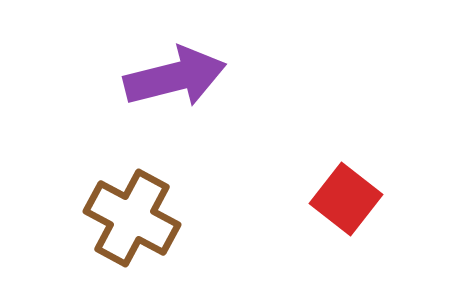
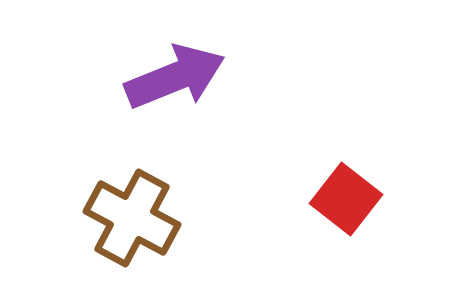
purple arrow: rotated 8 degrees counterclockwise
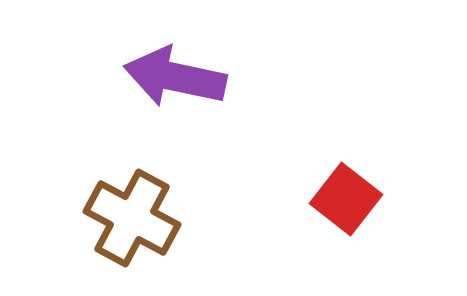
purple arrow: rotated 146 degrees counterclockwise
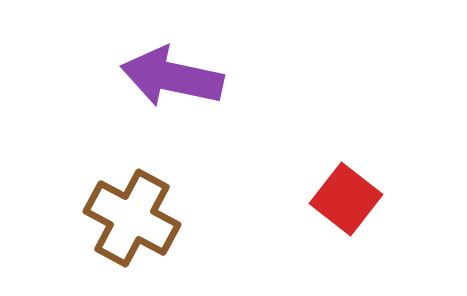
purple arrow: moved 3 px left
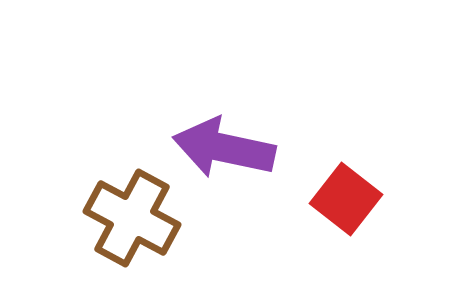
purple arrow: moved 52 px right, 71 px down
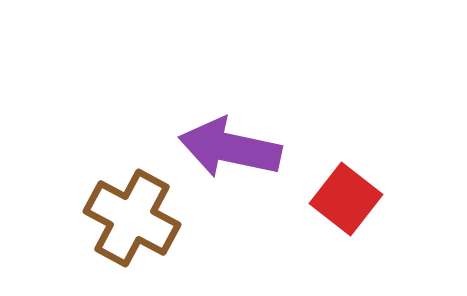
purple arrow: moved 6 px right
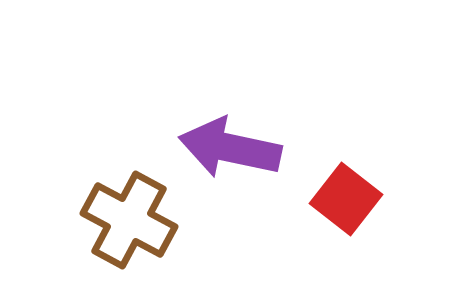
brown cross: moved 3 px left, 2 px down
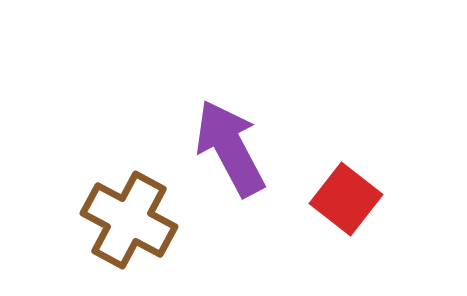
purple arrow: rotated 50 degrees clockwise
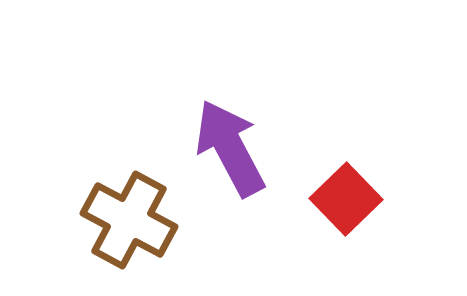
red square: rotated 8 degrees clockwise
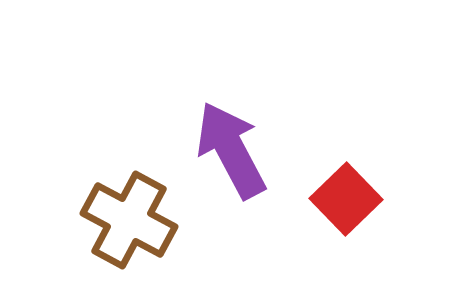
purple arrow: moved 1 px right, 2 px down
